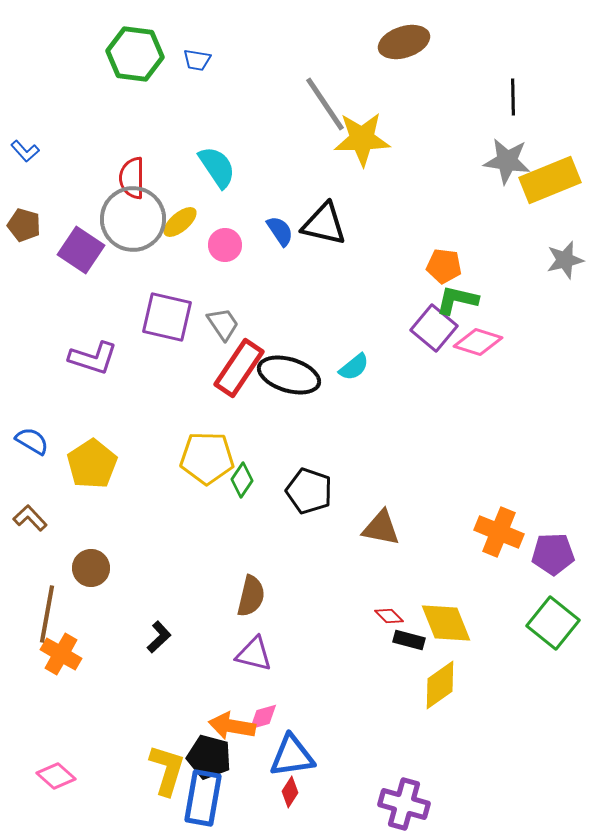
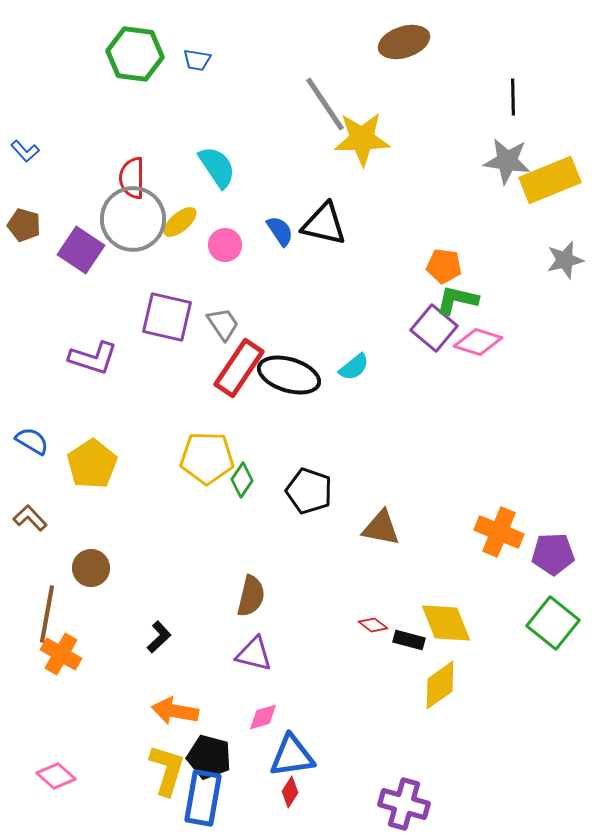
red diamond at (389, 616): moved 16 px left, 9 px down; rotated 8 degrees counterclockwise
orange arrow at (232, 726): moved 57 px left, 15 px up
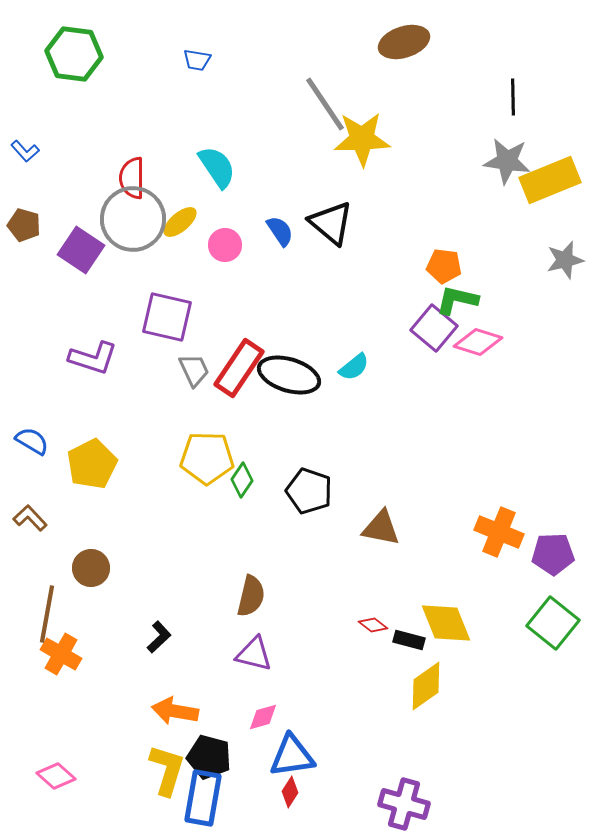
green hexagon at (135, 54): moved 61 px left
black triangle at (324, 224): moved 7 px right, 1 px up; rotated 27 degrees clockwise
gray trapezoid at (223, 324): moved 29 px left, 46 px down; rotated 9 degrees clockwise
yellow pentagon at (92, 464): rotated 6 degrees clockwise
yellow diamond at (440, 685): moved 14 px left, 1 px down
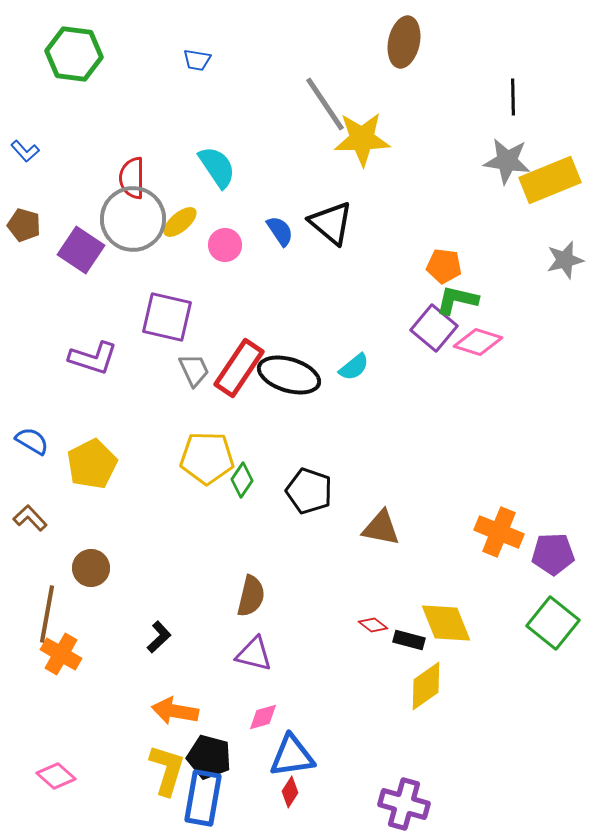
brown ellipse at (404, 42): rotated 60 degrees counterclockwise
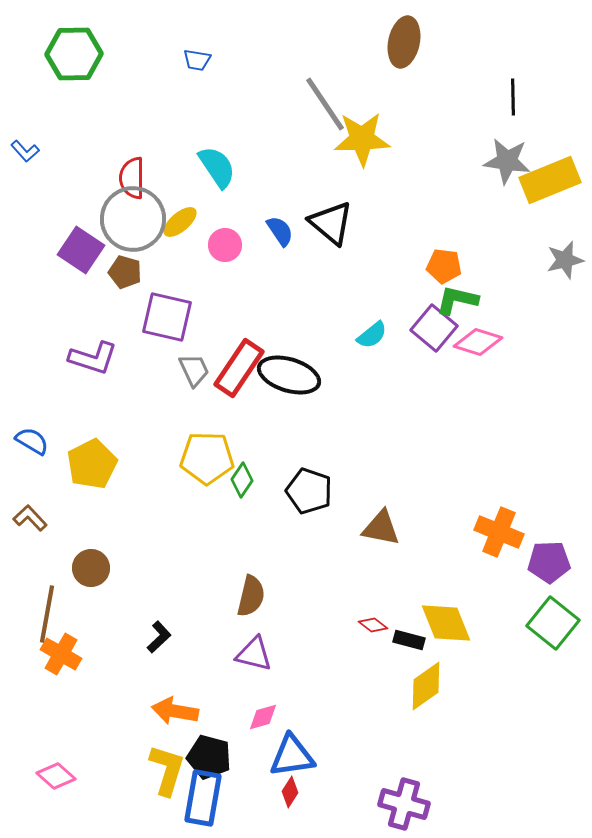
green hexagon at (74, 54): rotated 8 degrees counterclockwise
brown pentagon at (24, 225): moved 101 px right, 47 px down
cyan semicircle at (354, 367): moved 18 px right, 32 px up
purple pentagon at (553, 554): moved 4 px left, 8 px down
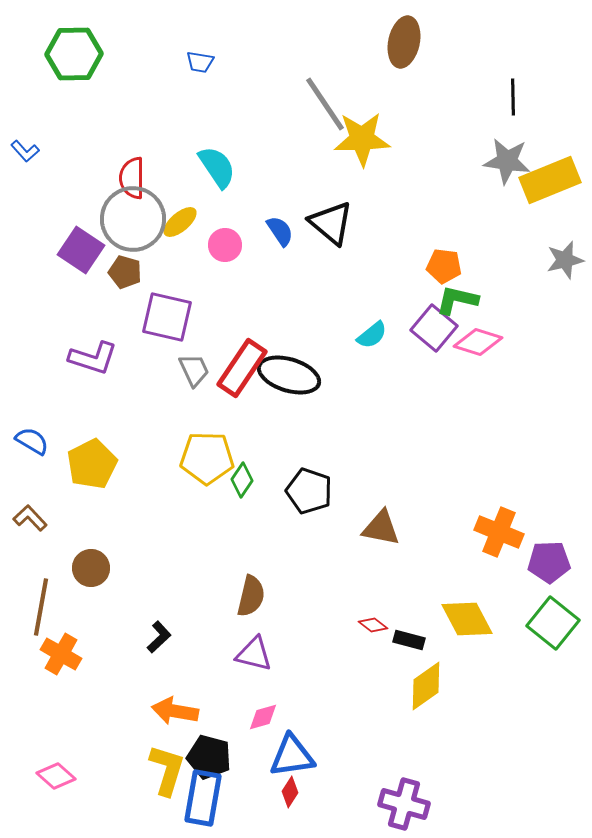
blue trapezoid at (197, 60): moved 3 px right, 2 px down
red rectangle at (239, 368): moved 3 px right
brown line at (47, 614): moved 6 px left, 7 px up
yellow diamond at (446, 623): moved 21 px right, 4 px up; rotated 6 degrees counterclockwise
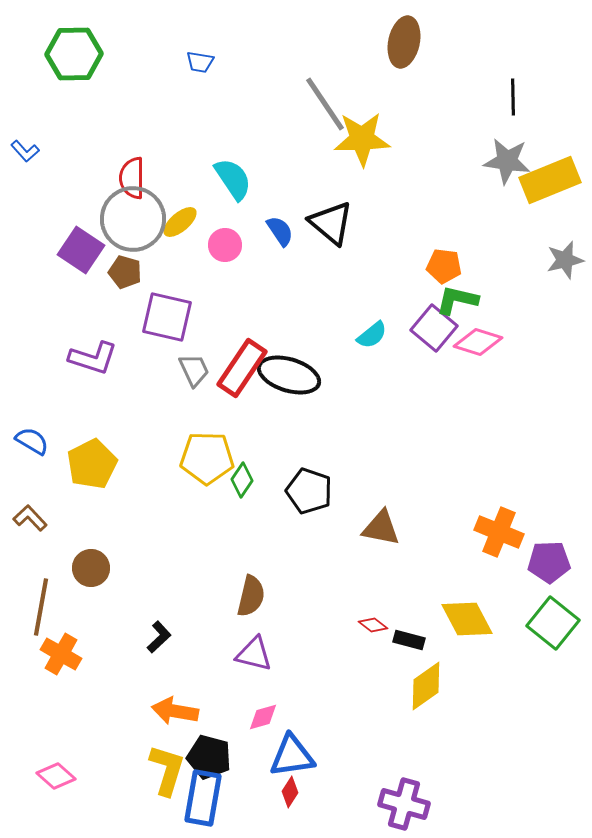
cyan semicircle at (217, 167): moved 16 px right, 12 px down
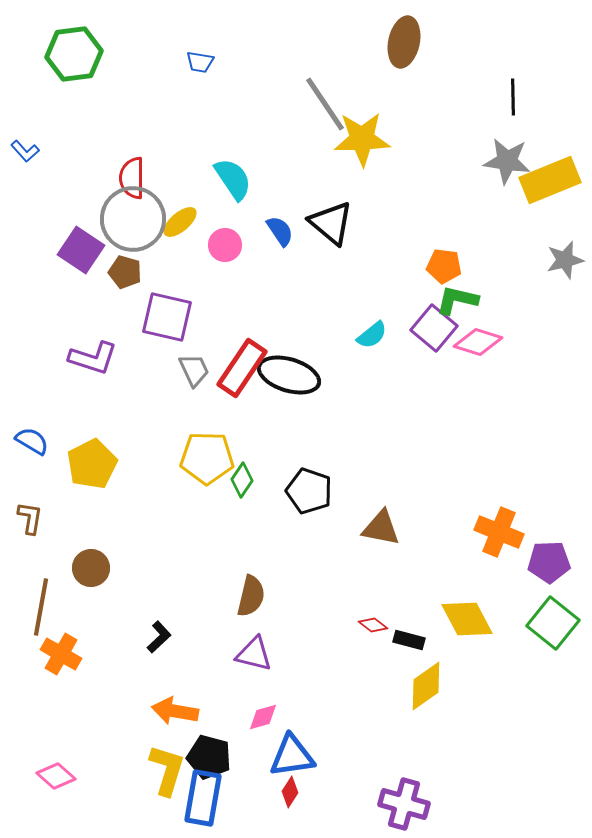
green hexagon at (74, 54): rotated 6 degrees counterclockwise
brown L-shape at (30, 518): rotated 52 degrees clockwise
